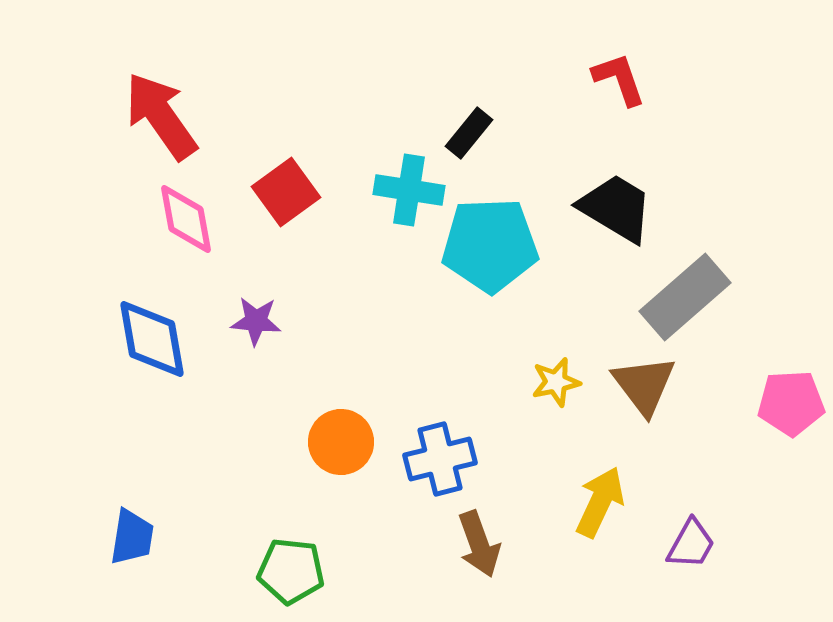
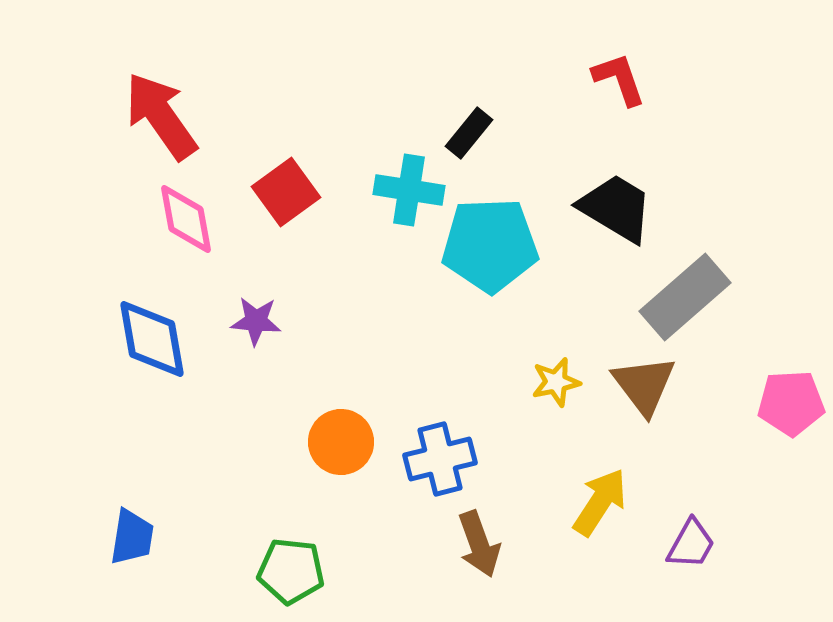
yellow arrow: rotated 8 degrees clockwise
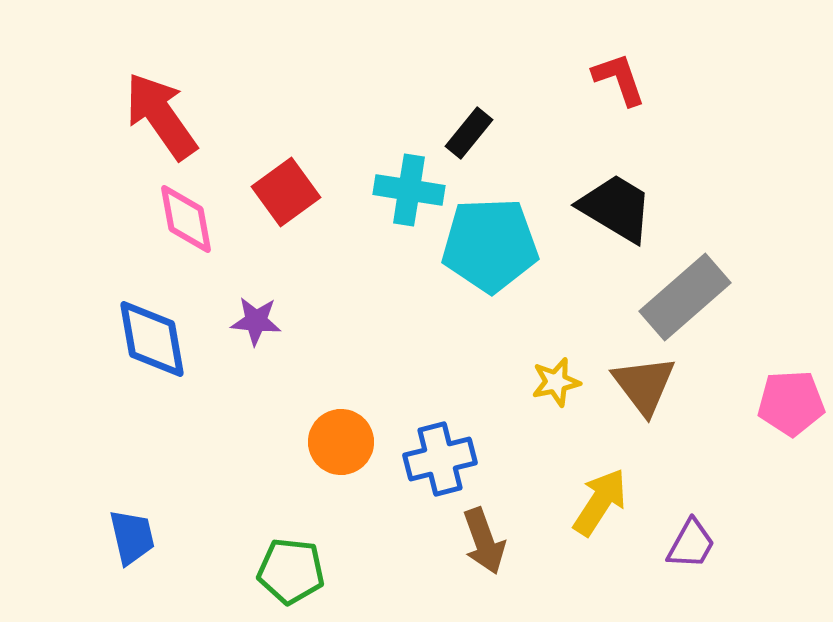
blue trapezoid: rotated 22 degrees counterclockwise
brown arrow: moved 5 px right, 3 px up
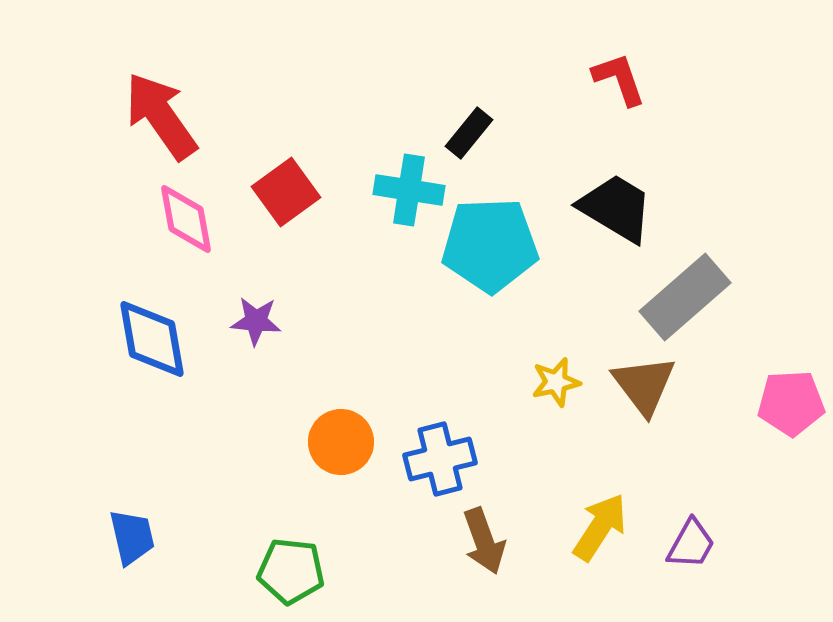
yellow arrow: moved 25 px down
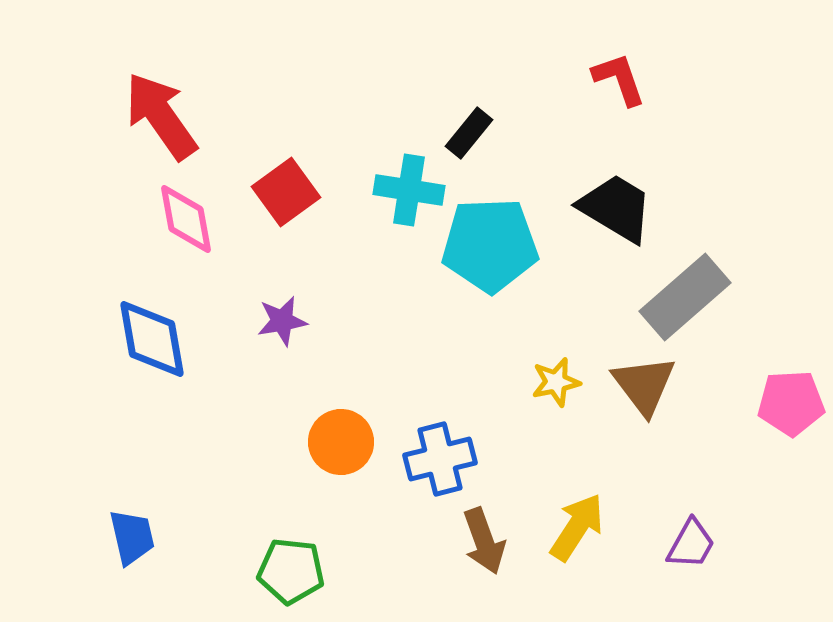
purple star: moved 26 px right; rotated 15 degrees counterclockwise
yellow arrow: moved 23 px left
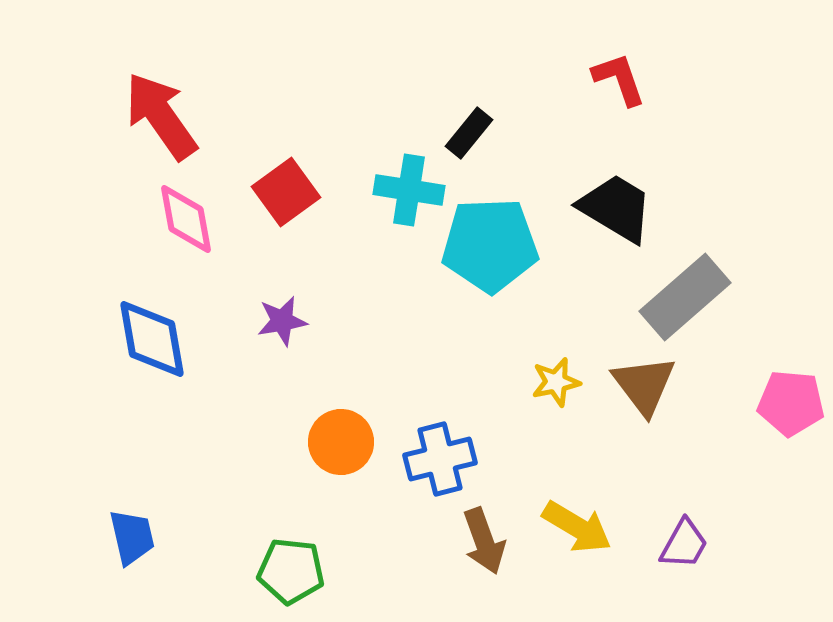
pink pentagon: rotated 8 degrees clockwise
yellow arrow: rotated 88 degrees clockwise
purple trapezoid: moved 7 px left
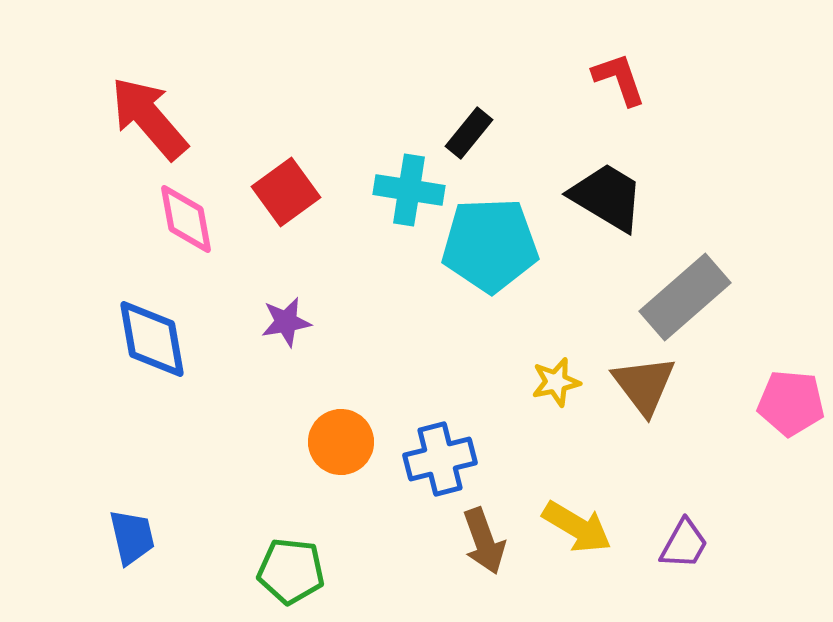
red arrow: moved 12 px left, 2 px down; rotated 6 degrees counterclockwise
black trapezoid: moved 9 px left, 11 px up
purple star: moved 4 px right, 1 px down
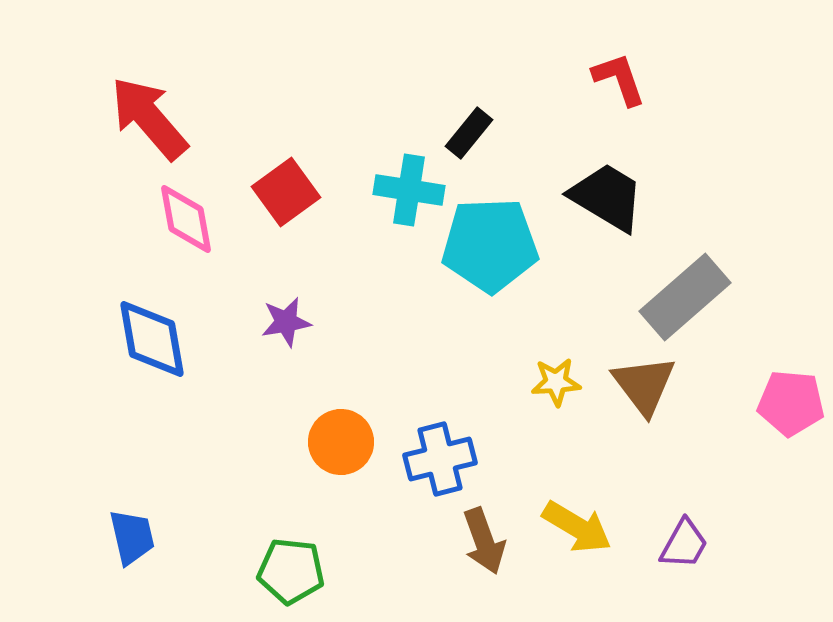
yellow star: rotated 9 degrees clockwise
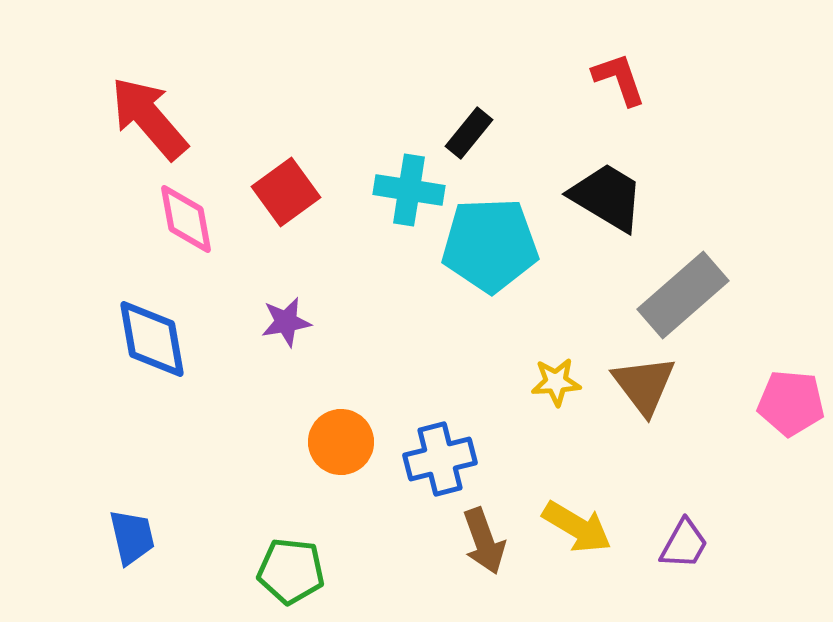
gray rectangle: moved 2 px left, 2 px up
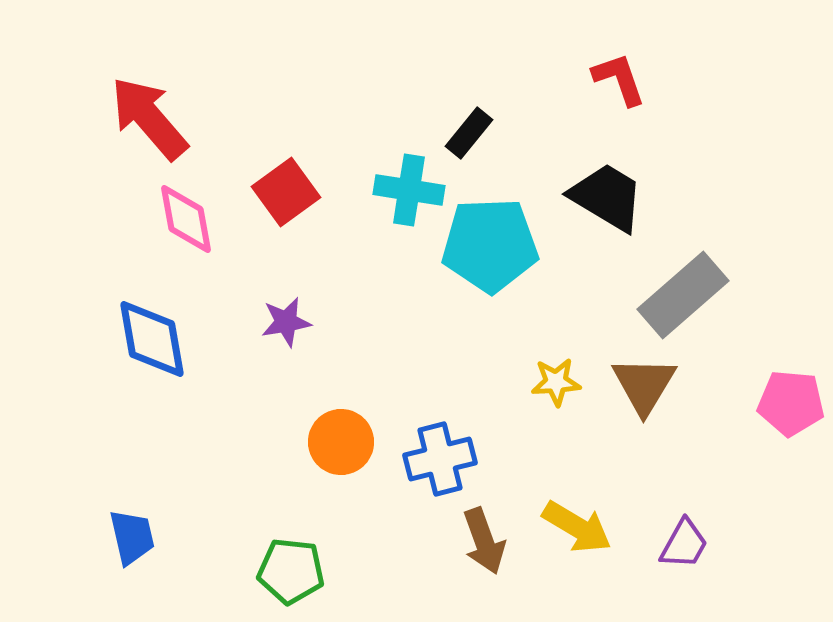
brown triangle: rotated 8 degrees clockwise
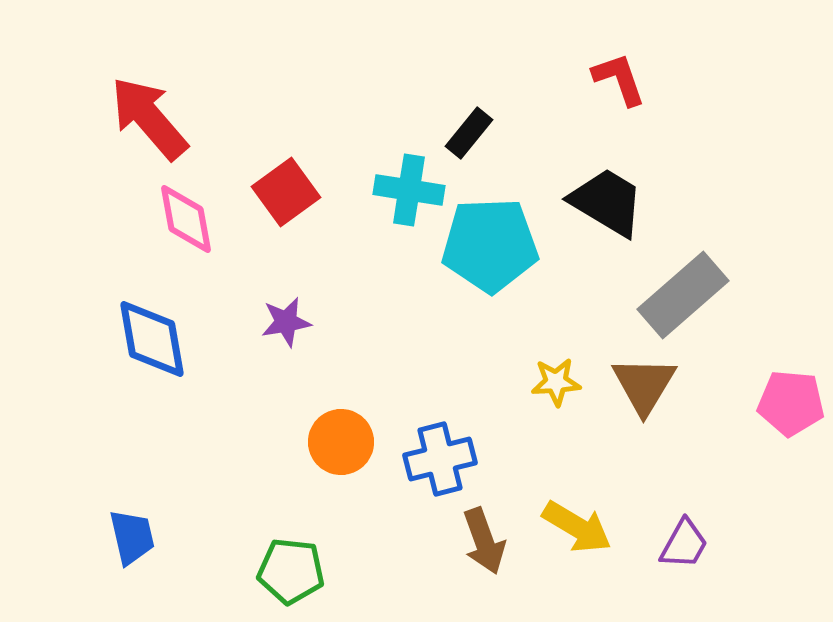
black trapezoid: moved 5 px down
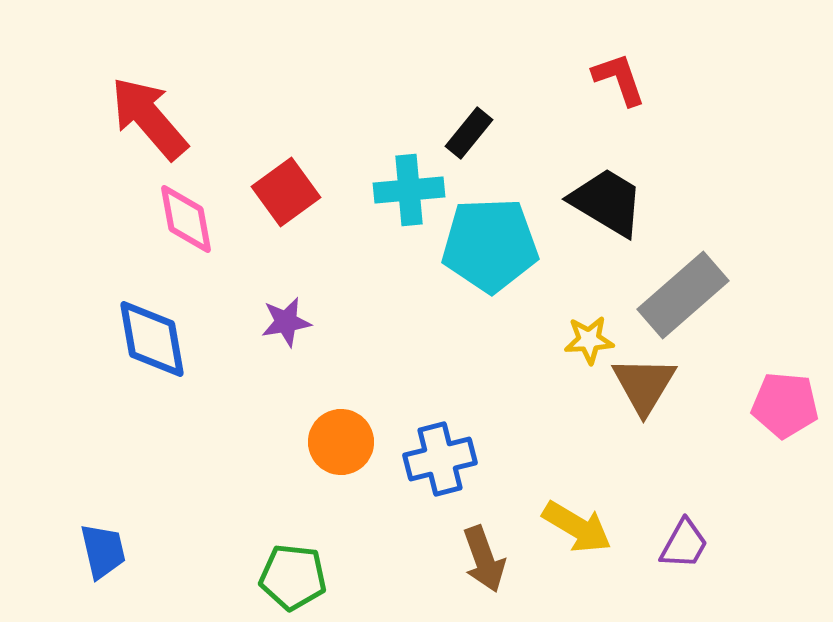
cyan cross: rotated 14 degrees counterclockwise
yellow star: moved 33 px right, 42 px up
pink pentagon: moved 6 px left, 2 px down
blue trapezoid: moved 29 px left, 14 px down
brown arrow: moved 18 px down
green pentagon: moved 2 px right, 6 px down
